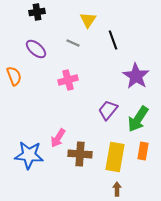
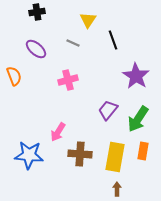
pink arrow: moved 6 px up
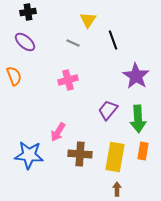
black cross: moved 9 px left
purple ellipse: moved 11 px left, 7 px up
green arrow: rotated 36 degrees counterclockwise
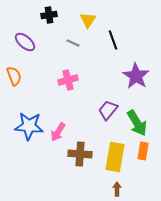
black cross: moved 21 px right, 3 px down
green arrow: moved 1 px left, 4 px down; rotated 28 degrees counterclockwise
blue star: moved 29 px up
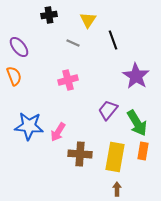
purple ellipse: moved 6 px left, 5 px down; rotated 10 degrees clockwise
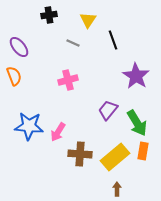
yellow rectangle: rotated 40 degrees clockwise
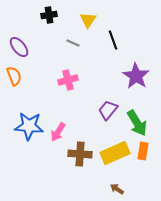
yellow rectangle: moved 4 px up; rotated 16 degrees clockwise
brown arrow: rotated 56 degrees counterclockwise
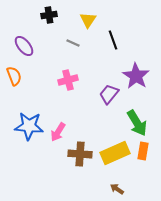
purple ellipse: moved 5 px right, 1 px up
purple trapezoid: moved 1 px right, 16 px up
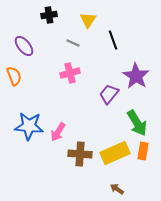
pink cross: moved 2 px right, 7 px up
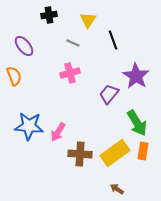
yellow rectangle: rotated 12 degrees counterclockwise
